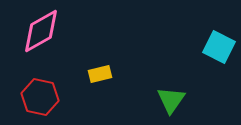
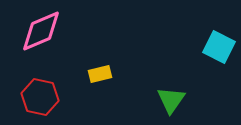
pink diamond: rotated 6 degrees clockwise
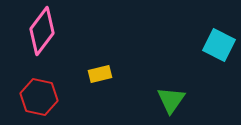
pink diamond: moved 1 px right; rotated 30 degrees counterclockwise
cyan square: moved 2 px up
red hexagon: moved 1 px left
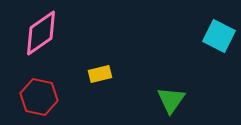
pink diamond: moved 1 px left, 2 px down; rotated 18 degrees clockwise
cyan square: moved 9 px up
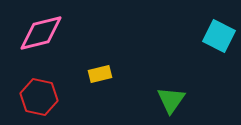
pink diamond: rotated 21 degrees clockwise
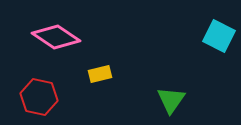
pink diamond: moved 15 px right, 4 px down; rotated 48 degrees clockwise
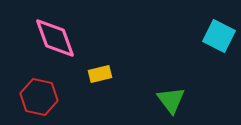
pink diamond: moved 1 px left, 1 px down; rotated 36 degrees clockwise
green triangle: rotated 12 degrees counterclockwise
